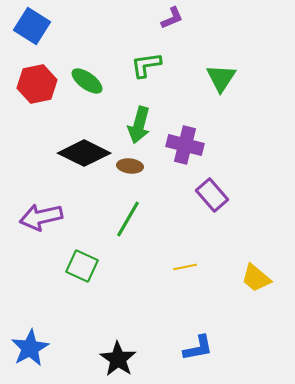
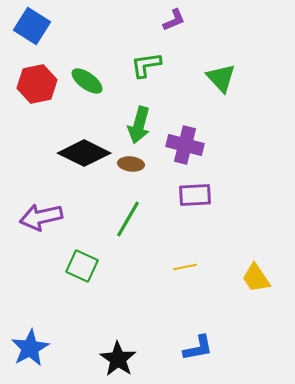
purple L-shape: moved 2 px right, 2 px down
green triangle: rotated 16 degrees counterclockwise
brown ellipse: moved 1 px right, 2 px up
purple rectangle: moved 17 px left; rotated 52 degrees counterclockwise
yellow trapezoid: rotated 16 degrees clockwise
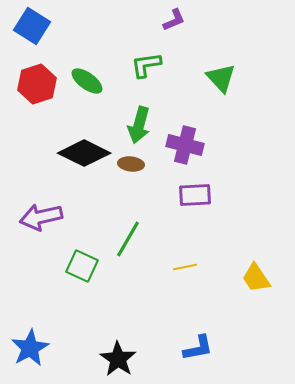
red hexagon: rotated 6 degrees counterclockwise
green line: moved 20 px down
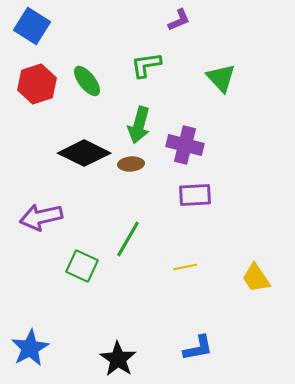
purple L-shape: moved 5 px right
green ellipse: rotated 16 degrees clockwise
brown ellipse: rotated 10 degrees counterclockwise
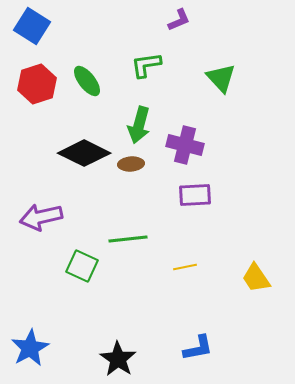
green line: rotated 54 degrees clockwise
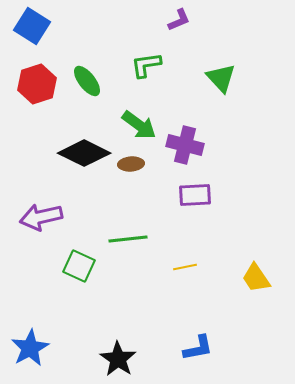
green arrow: rotated 69 degrees counterclockwise
green square: moved 3 px left
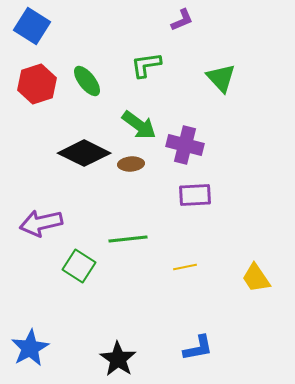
purple L-shape: moved 3 px right
purple arrow: moved 6 px down
green square: rotated 8 degrees clockwise
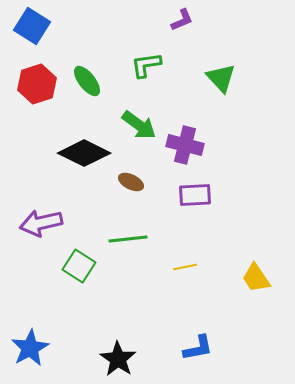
brown ellipse: moved 18 px down; rotated 30 degrees clockwise
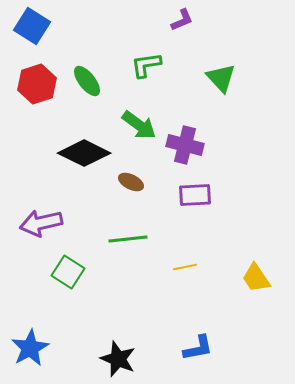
green square: moved 11 px left, 6 px down
black star: rotated 12 degrees counterclockwise
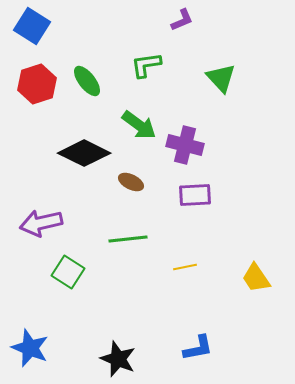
blue star: rotated 21 degrees counterclockwise
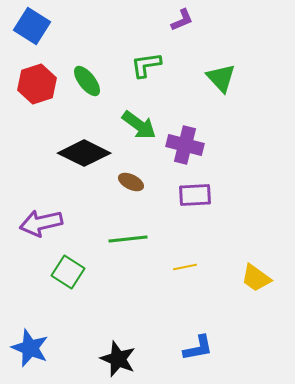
yellow trapezoid: rotated 20 degrees counterclockwise
